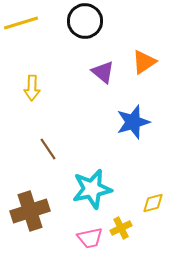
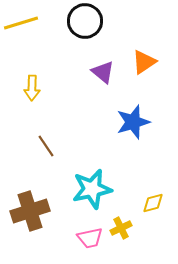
brown line: moved 2 px left, 3 px up
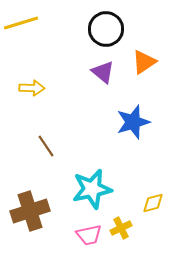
black circle: moved 21 px right, 8 px down
yellow arrow: rotated 90 degrees counterclockwise
pink trapezoid: moved 1 px left, 3 px up
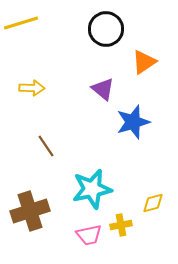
purple triangle: moved 17 px down
yellow cross: moved 3 px up; rotated 15 degrees clockwise
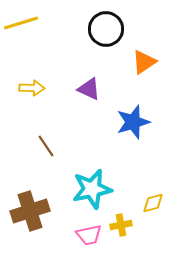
purple triangle: moved 14 px left; rotated 15 degrees counterclockwise
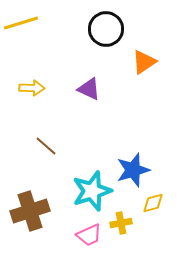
blue star: moved 48 px down
brown line: rotated 15 degrees counterclockwise
cyan star: moved 2 px down; rotated 6 degrees counterclockwise
yellow cross: moved 2 px up
pink trapezoid: rotated 12 degrees counterclockwise
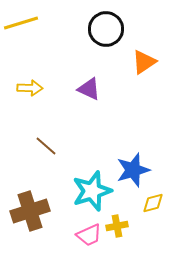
yellow arrow: moved 2 px left
yellow cross: moved 4 px left, 3 px down
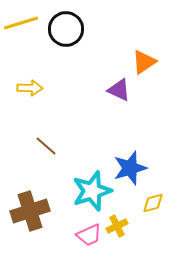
black circle: moved 40 px left
purple triangle: moved 30 px right, 1 px down
blue star: moved 3 px left, 2 px up
yellow cross: rotated 15 degrees counterclockwise
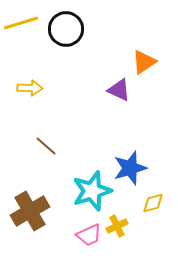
brown cross: rotated 12 degrees counterclockwise
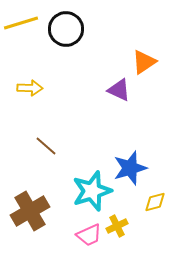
yellow diamond: moved 2 px right, 1 px up
